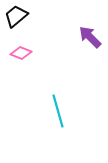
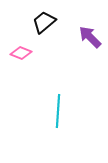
black trapezoid: moved 28 px right, 6 px down
cyan line: rotated 20 degrees clockwise
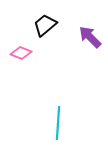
black trapezoid: moved 1 px right, 3 px down
cyan line: moved 12 px down
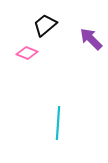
purple arrow: moved 1 px right, 2 px down
pink diamond: moved 6 px right
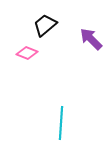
cyan line: moved 3 px right
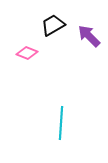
black trapezoid: moved 8 px right; rotated 10 degrees clockwise
purple arrow: moved 2 px left, 3 px up
